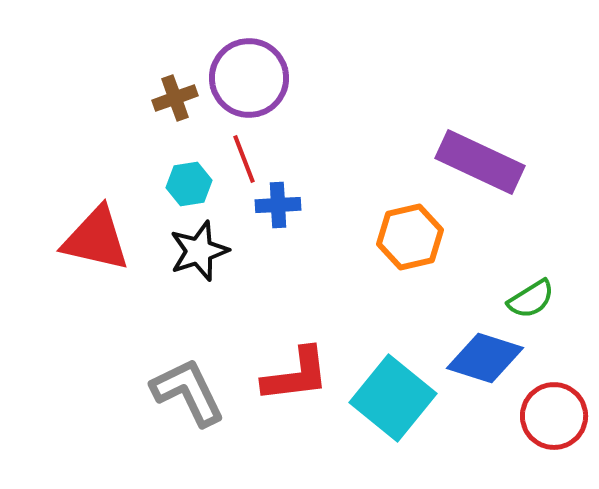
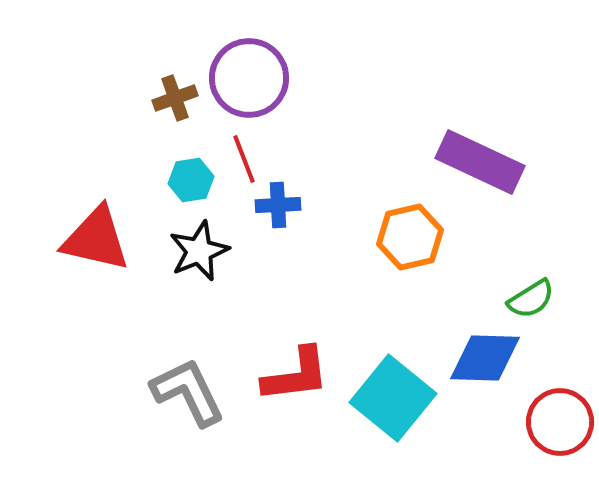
cyan hexagon: moved 2 px right, 4 px up
black star: rotated 4 degrees counterclockwise
blue diamond: rotated 16 degrees counterclockwise
red circle: moved 6 px right, 6 px down
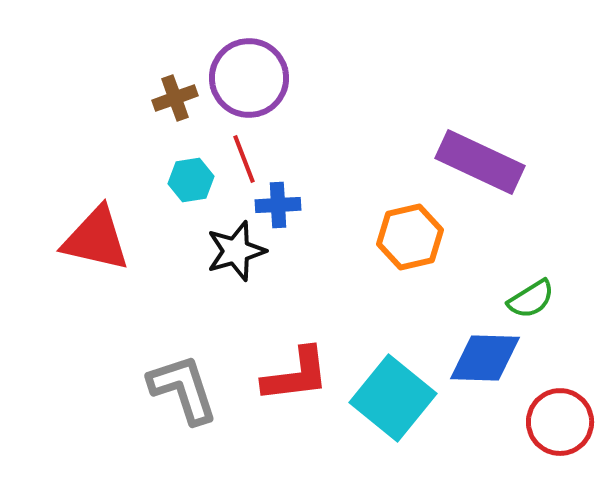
black star: moved 37 px right; rotated 6 degrees clockwise
gray L-shape: moved 5 px left, 3 px up; rotated 8 degrees clockwise
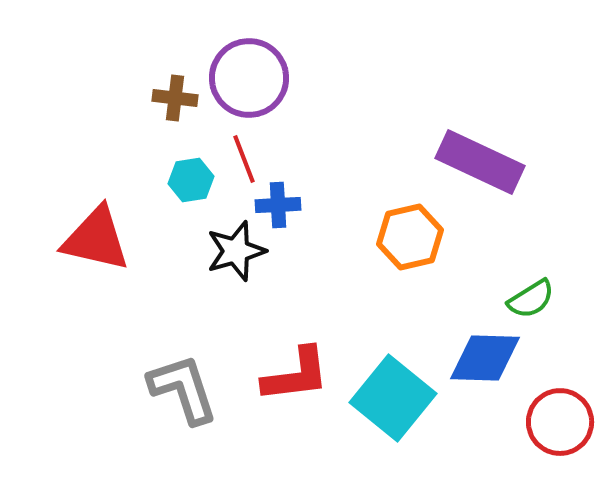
brown cross: rotated 27 degrees clockwise
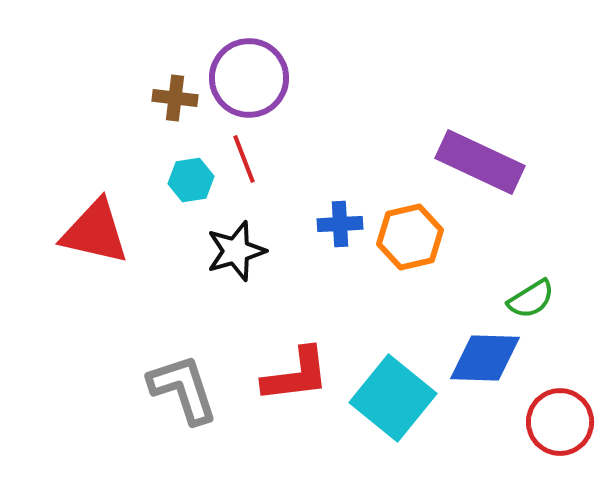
blue cross: moved 62 px right, 19 px down
red triangle: moved 1 px left, 7 px up
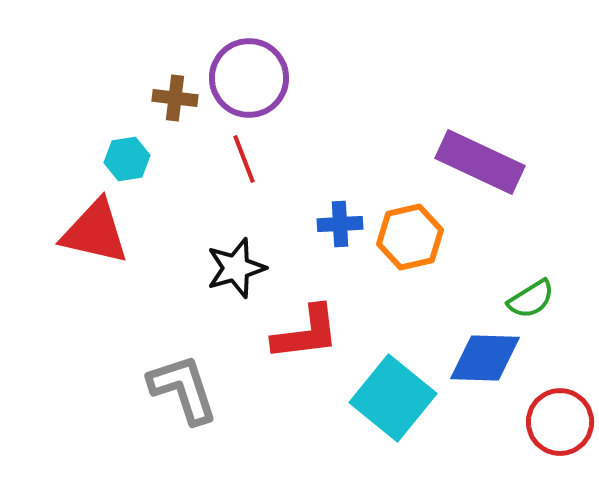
cyan hexagon: moved 64 px left, 21 px up
black star: moved 17 px down
red L-shape: moved 10 px right, 42 px up
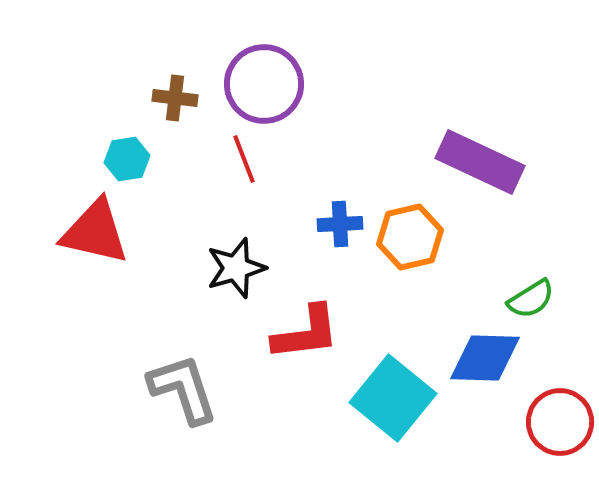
purple circle: moved 15 px right, 6 px down
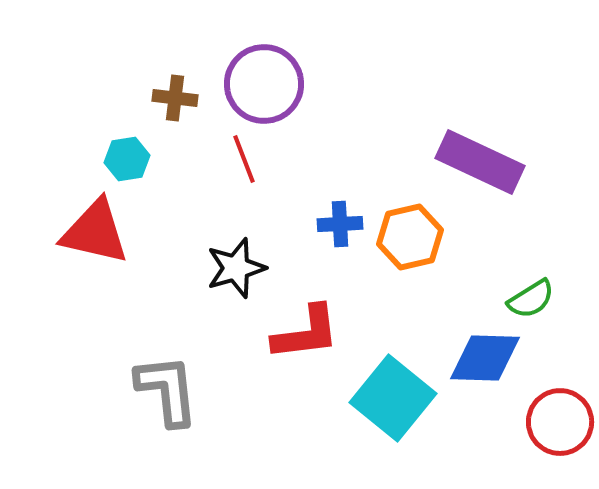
gray L-shape: moved 16 px left, 1 px down; rotated 12 degrees clockwise
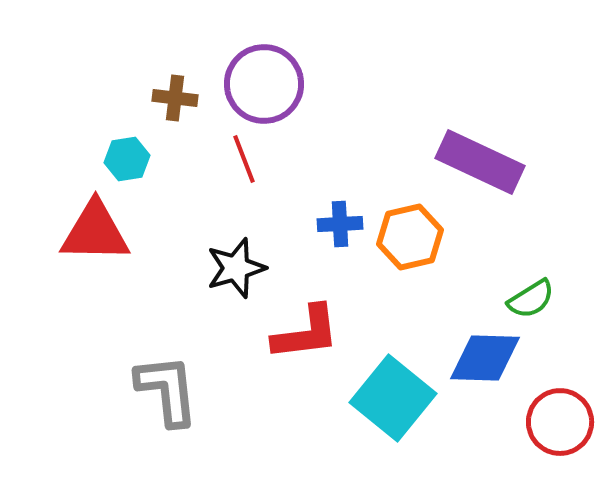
red triangle: rotated 12 degrees counterclockwise
